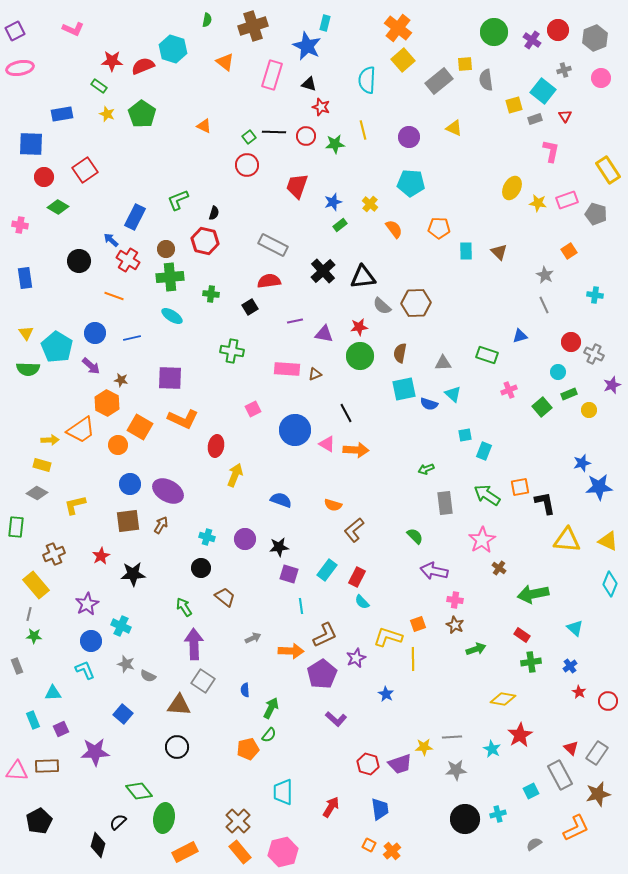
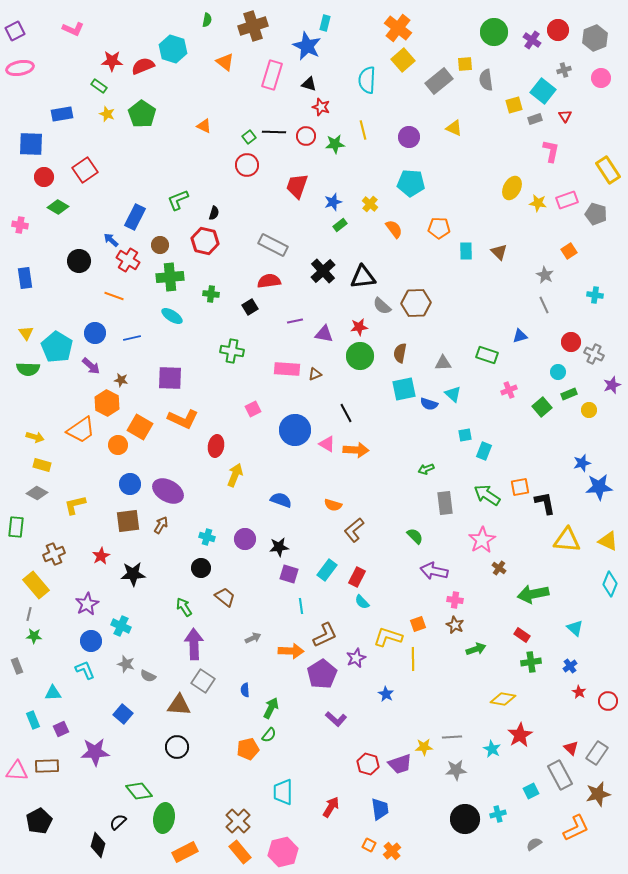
brown circle at (166, 249): moved 6 px left, 4 px up
yellow arrow at (50, 440): moved 15 px left, 3 px up; rotated 18 degrees clockwise
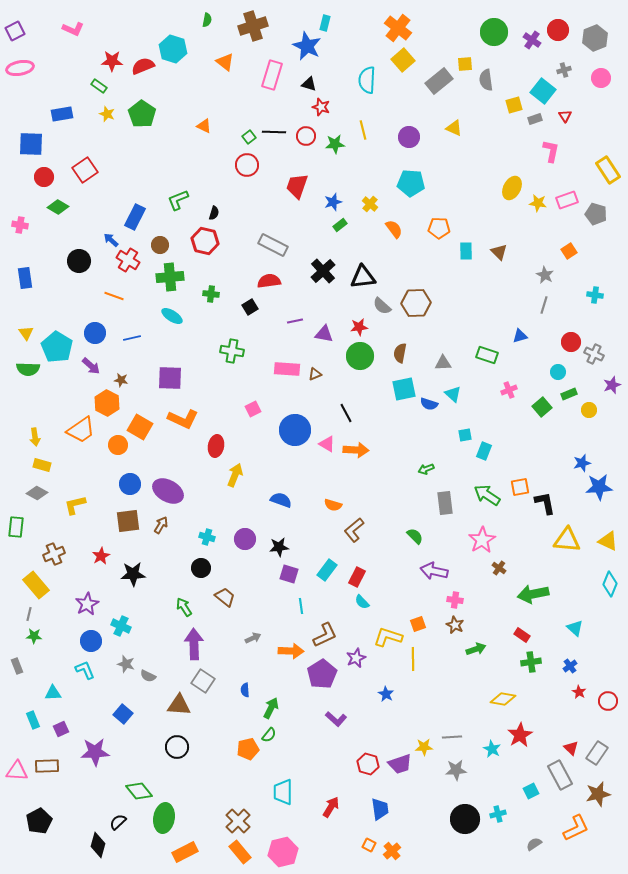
gray line at (544, 305): rotated 42 degrees clockwise
yellow arrow at (35, 437): rotated 66 degrees clockwise
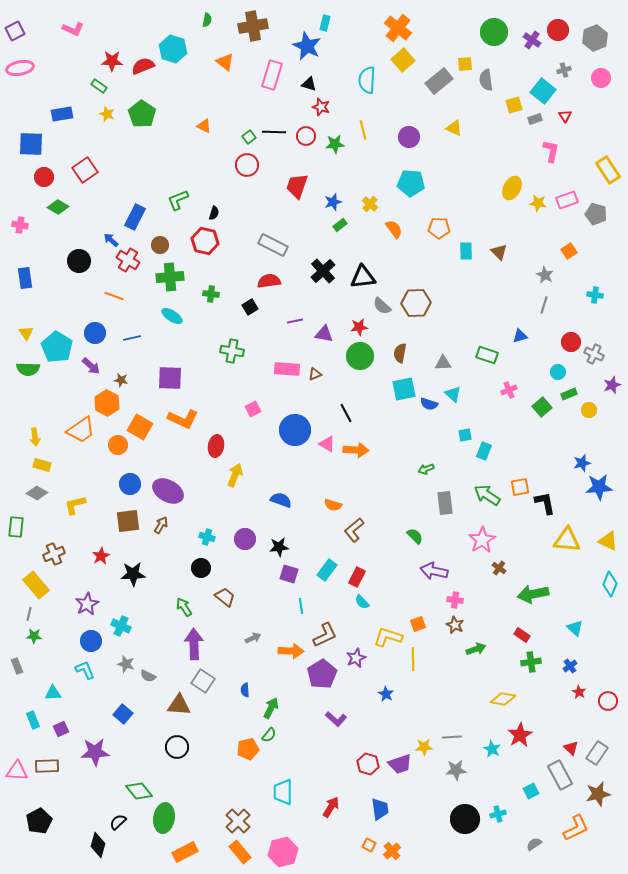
brown cross at (253, 26): rotated 8 degrees clockwise
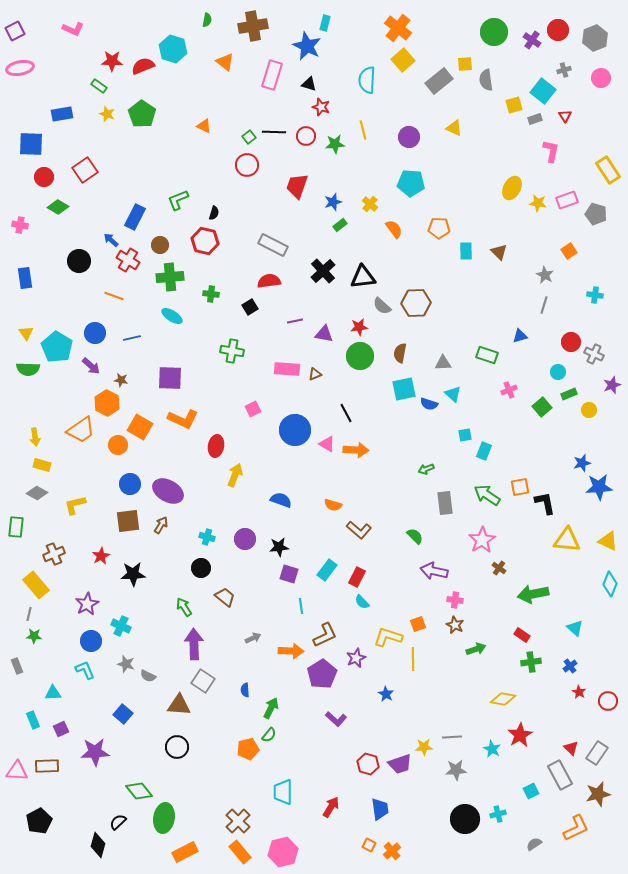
brown L-shape at (354, 530): moved 5 px right; rotated 100 degrees counterclockwise
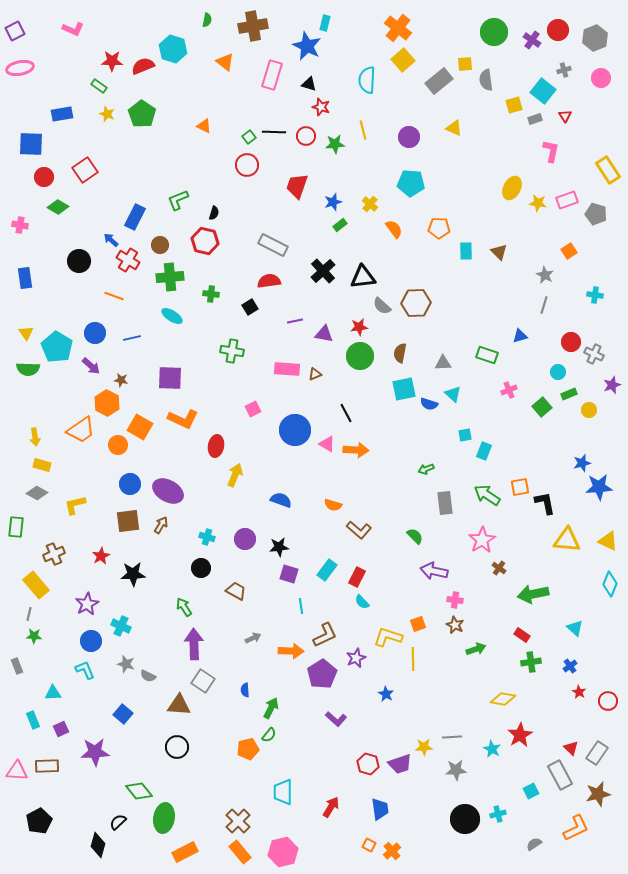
brown trapezoid at (225, 597): moved 11 px right, 6 px up; rotated 10 degrees counterclockwise
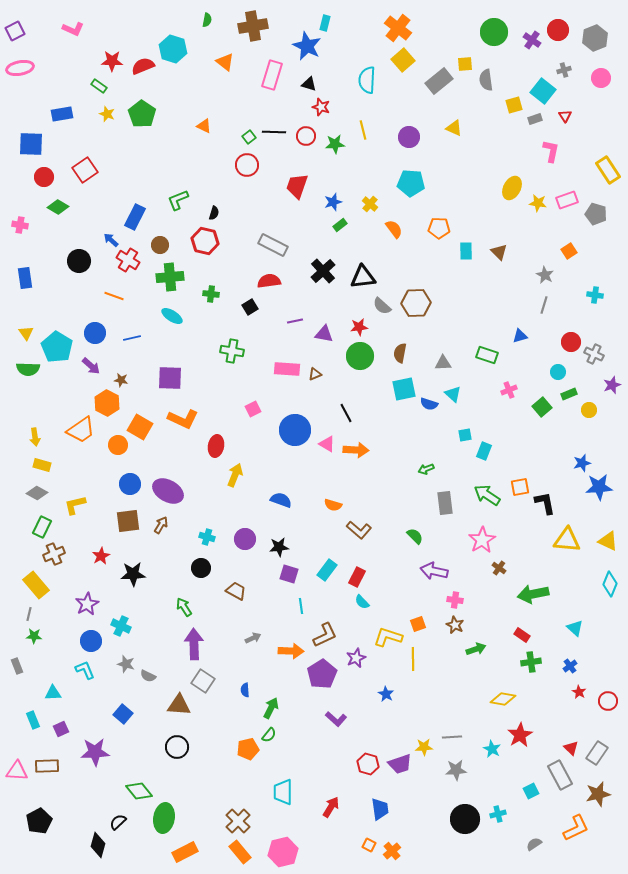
green rectangle at (16, 527): moved 26 px right; rotated 20 degrees clockwise
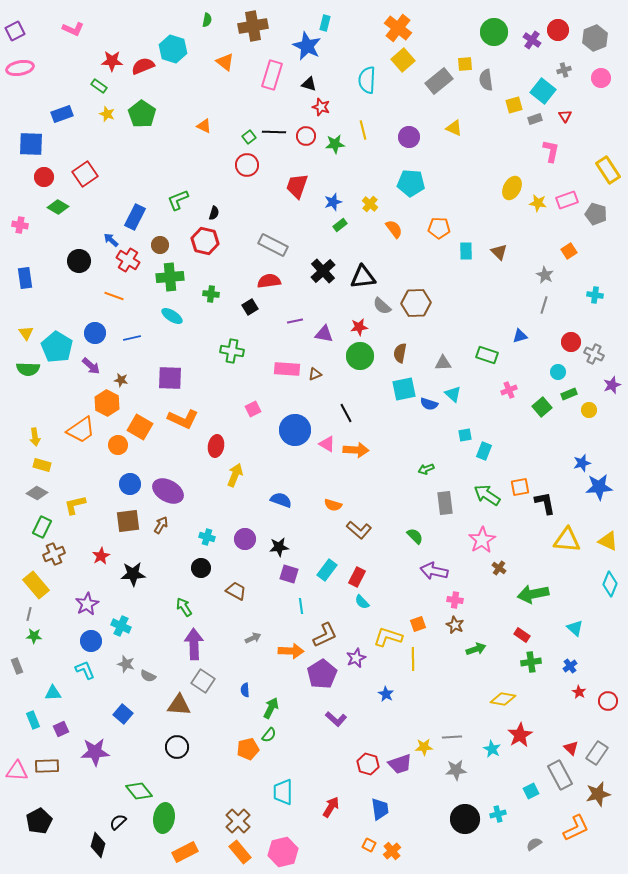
blue rectangle at (62, 114): rotated 10 degrees counterclockwise
red square at (85, 170): moved 4 px down
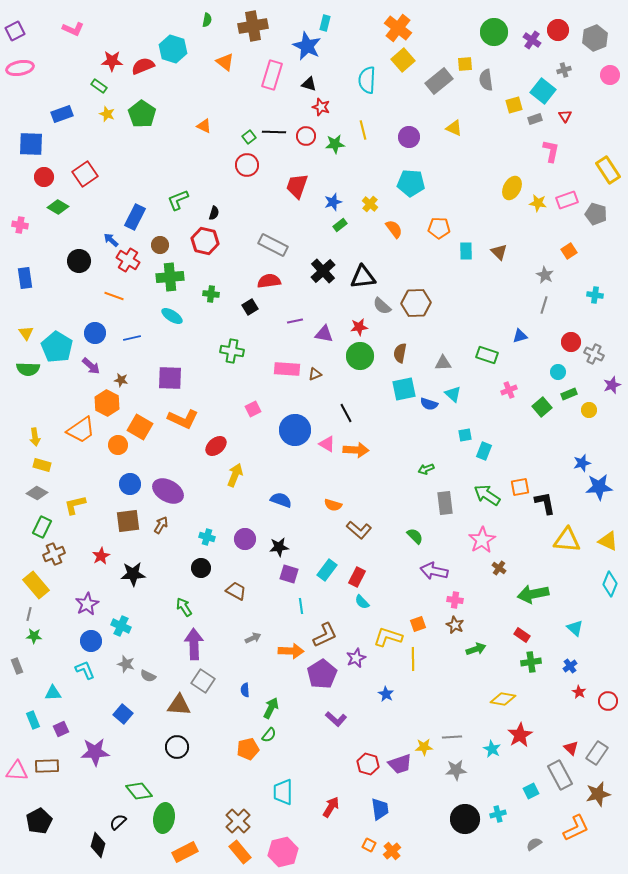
pink circle at (601, 78): moved 9 px right, 3 px up
red ellipse at (216, 446): rotated 40 degrees clockwise
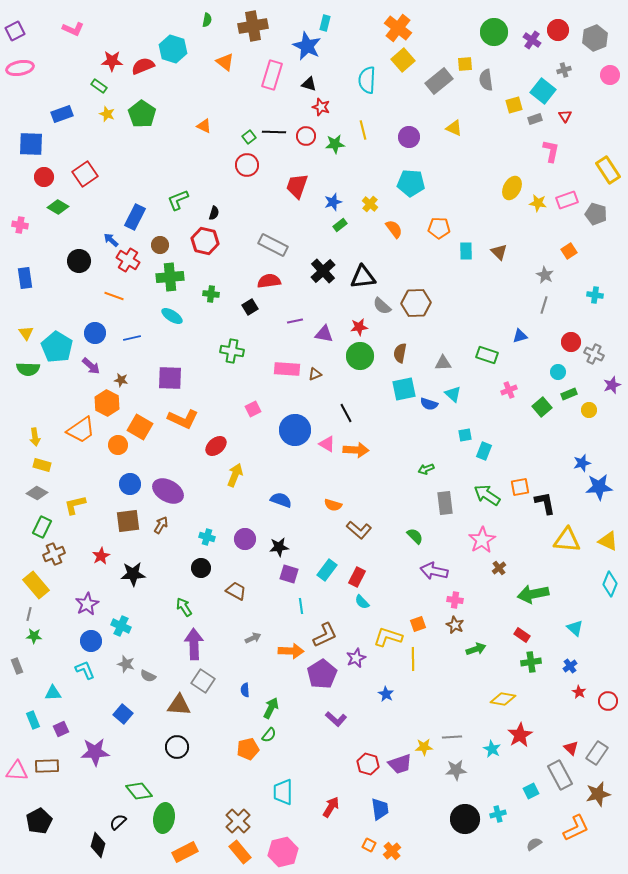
brown cross at (499, 568): rotated 16 degrees clockwise
